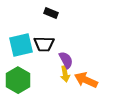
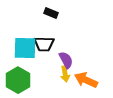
cyan square: moved 4 px right, 3 px down; rotated 15 degrees clockwise
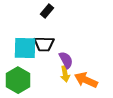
black rectangle: moved 4 px left, 2 px up; rotated 72 degrees counterclockwise
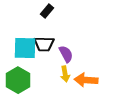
purple semicircle: moved 6 px up
orange arrow: rotated 20 degrees counterclockwise
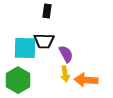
black rectangle: rotated 32 degrees counterclockwise
black trapezoid: moved 3 px up
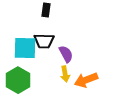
black rectangle: moved 1 px left, 1 px up
orange arrow: rotated 25 degrees counterclockwise
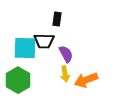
black rectangle: moved 11 px right, 9 px down
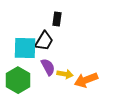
black trapezoid: rotated 60 degrees counterclockwise
purple semicircle: moved 18 px left, 13 px down
yellow arrow: rotated 70 degrees counterclockwise
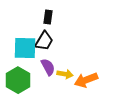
black rectangle: moved 9 px left, 2 px up
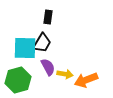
black trapezoid: moved 2 px left, 2 px down
green hexagon: rotated 15 degrees clockwise
